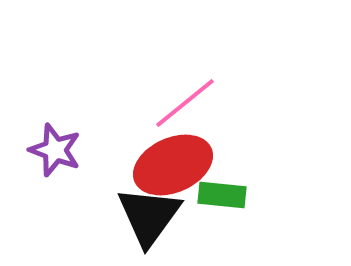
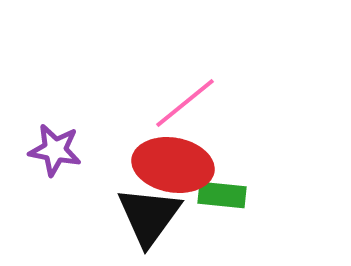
purple star: rotated 10 degrees counterclockwise
red ellipse: rotated 34 degrees clockwise
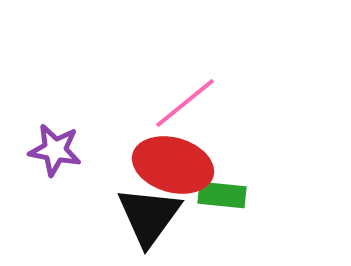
red ellipse: rotated 6 degrees clockwise
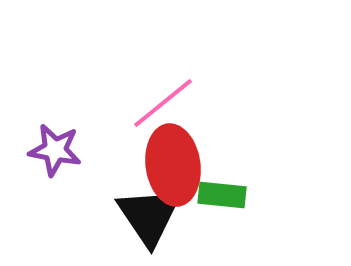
pink line: moved 22 px left
red ellipse: rotated 66 degrees clockwise
black triangle: rotated 10 degrees counterclockwise
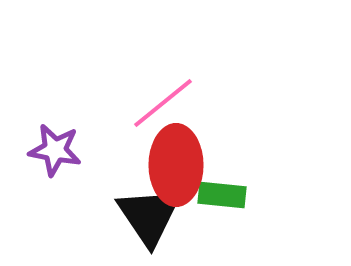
red ellipse: moved 3 px right; rotated 8 degrees clockwise
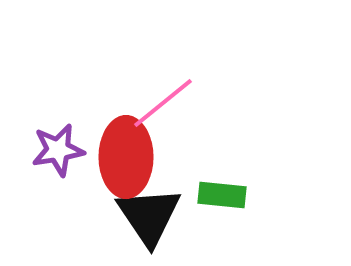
purple star: moved 3 px right; rotated 20 degrees counterclockwise
red ellipse: moved 50 px left, 8 px up
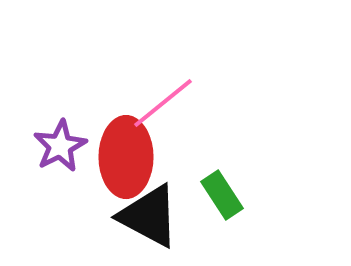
purple star: moved 2 px right, 4 px up; rotated 18 degrees counterclockwise
green rectangle: rotated 51 degrees clockwise
black triangle: rotated 28 degrees counterclockwise
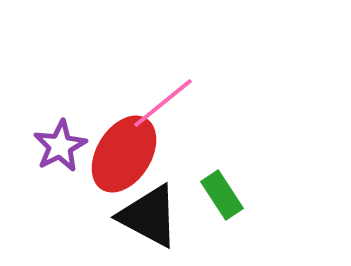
red ellipse: moved 2 px left, 3 px up; rotated 32 degrees clockwise
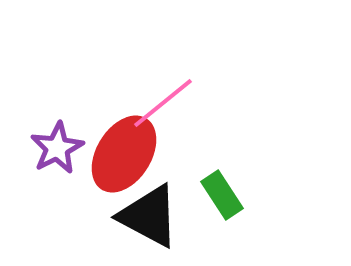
purple star: moved 3 px left, 2 px down
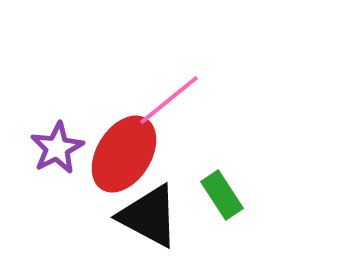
pink line: moved 6 px right, 3 px up
